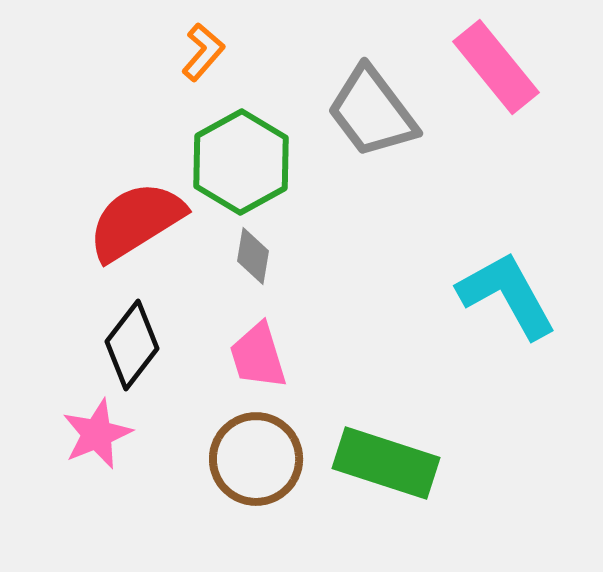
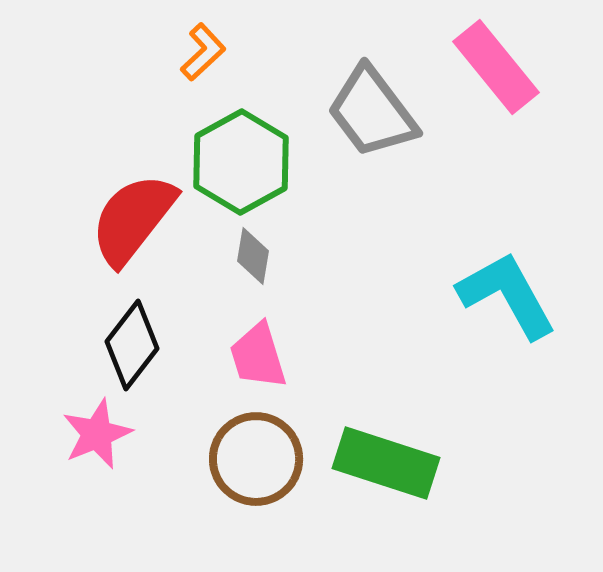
orange L-shape: rotated 6 degrees clockwise
red semicircle: moved 3 px left, 2 px up; rotated 20 degrees counterclockwise
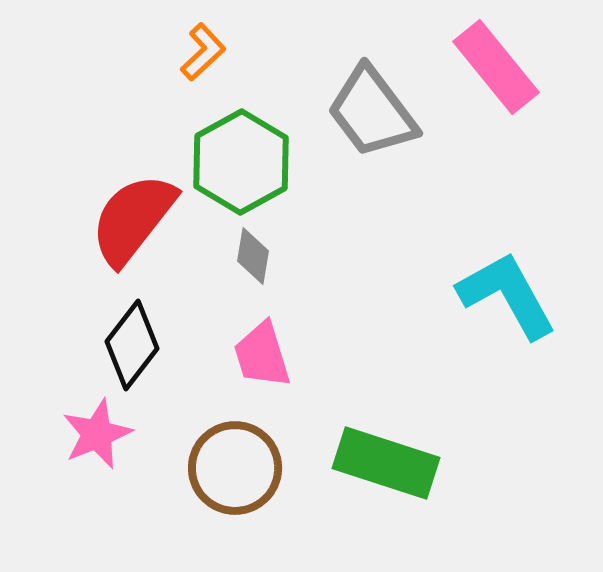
pink trapezoid: moved 4 px right, 1 px up
brown circle: moved 21 px left, 9 px down
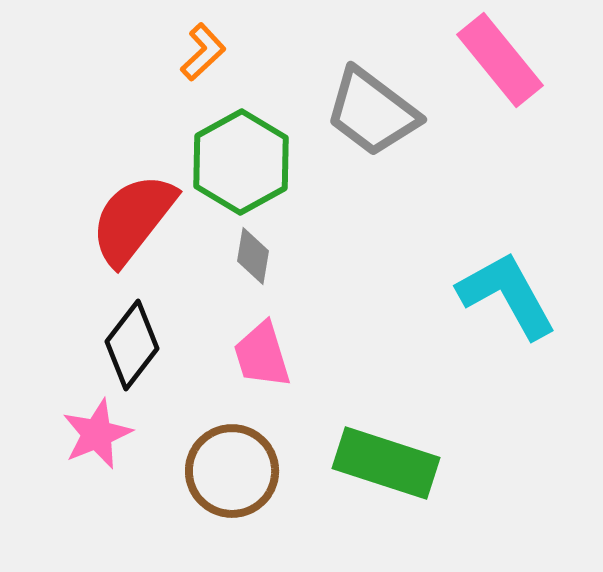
pink rectangle: moved 4 px right, 7 px up
gray trapezoid: rotated 16 degrees counterclockwise
brown circle: moved 3 px left, 3 px down
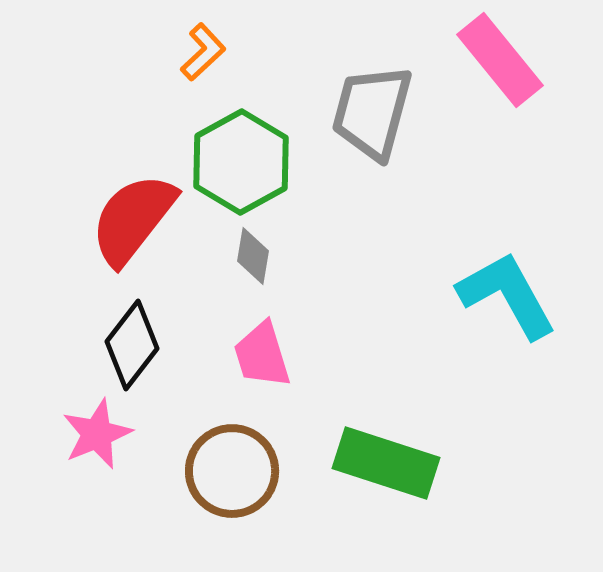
gray trapezoid: rotated 68 degrees clockwise
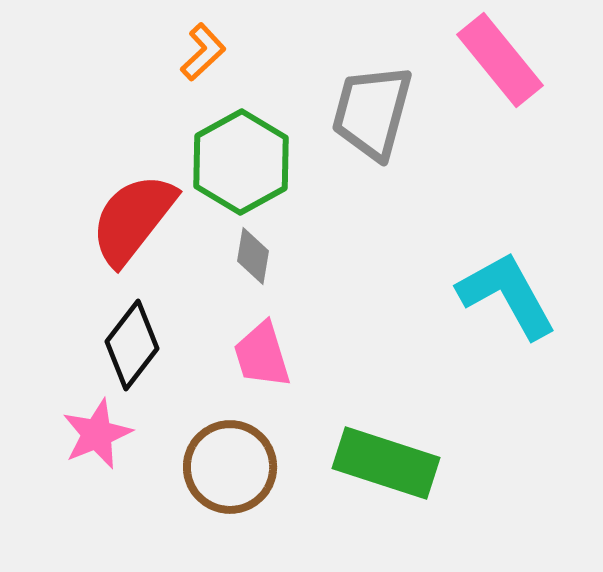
brown circle: moved 2 px left, 4 px up
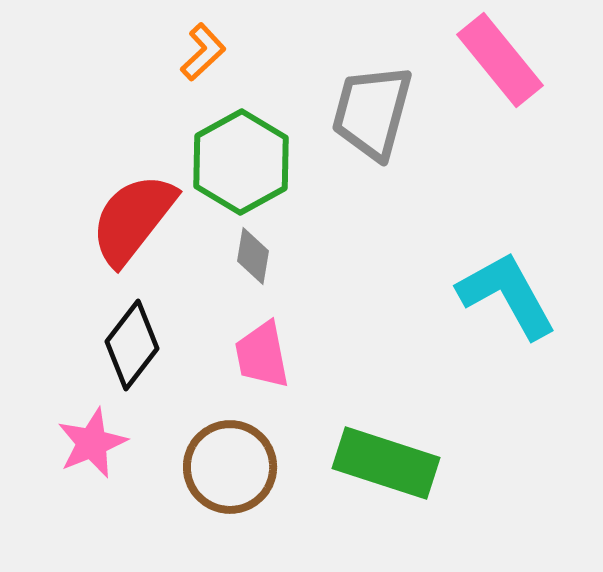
pink trapezoid: rotated 6 degrees clockwise
pink star: moved 5 px left, 9 px down
